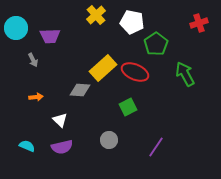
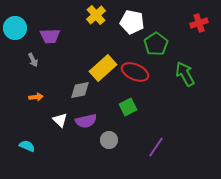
cyan circle: moved 1 px left
gray diamond: rotated 15 degrees counterclockwise
purple semicircle: moved 24 px right, 26 px up
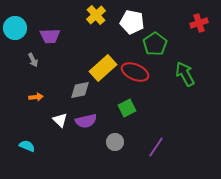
green pentagon: moved 1 px left
green square: moved 1 px left, 1 px down
gray circle: moved 6 px right, 2 px down
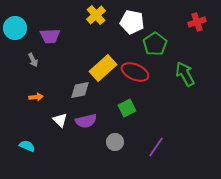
red cross: moved 2 px left, 1 px up
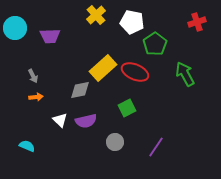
gray arrow: moved 16 px down
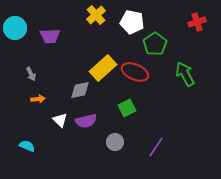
gray arrow: moved 2 px left, 2 px up
orange arrow: moved 2 px right, 2 px down
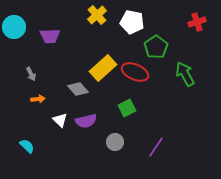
yellow cross: moved 1 px right
cyan circle: moved 1 px left, 1 px up
green pentagon: moved 1 px right, 3 px down
gray diamond: moved 2 px left, 1 px up; rotated 60 degrees clockwise
cyan semicircle: rotated 21 degrees clockwise
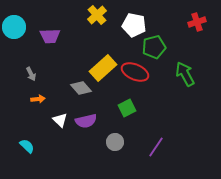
white pentagon: moved 2 px right, 3 px down
green pentagon: moved 2 px left; rotated 20 degrees clockwise
gray diamond: moved 3 px right, 1 px up
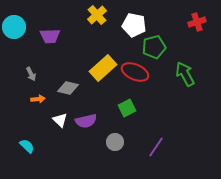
gray diamond: moved 13 px left; rotated 35 degrees counterclockwise
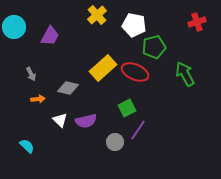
purple trapezoid: rotated 60 degrees counterclockwise
purple line: moved 18 px left, 17 px up
